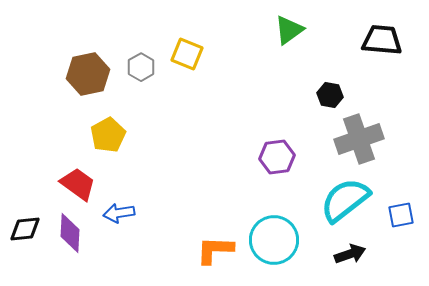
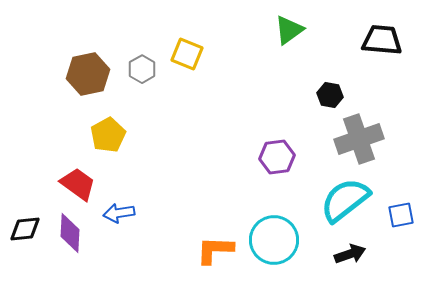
gray hexagon: moved 1 px right, 2 px down
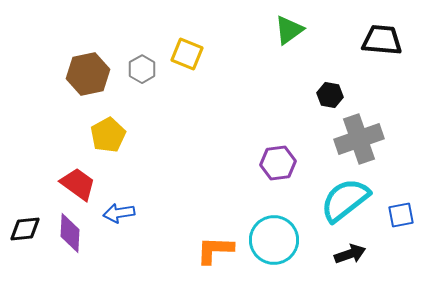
purple hexagon: moved 1 px right, 6 px down
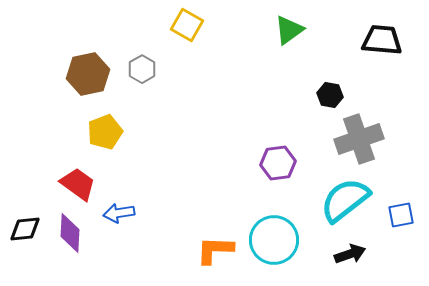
yellow square: moved 29 px up; rotated 8 degrees clockwise
yellow pentagon: moved 3 px left, 3 px up; rotated 8 degrees clockwise
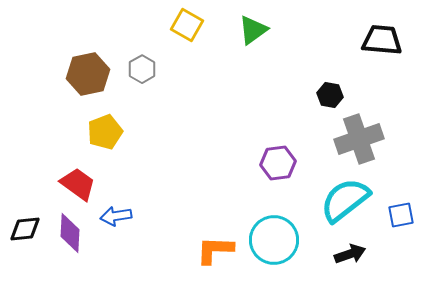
green triangle: moved 36 px left
blue arrow: moved 3 px left, 3 px down
